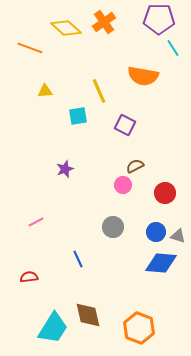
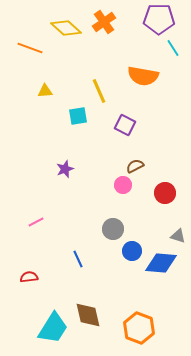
gray circle: moved 2 px down
blue circle: moved 24 px left, 19 px down
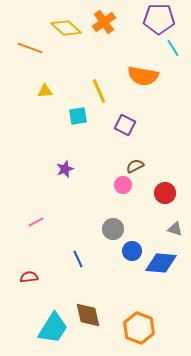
gray triangle: moved 3 px left, 7 px up
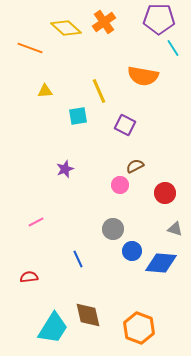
pink circle: moved 3 px left
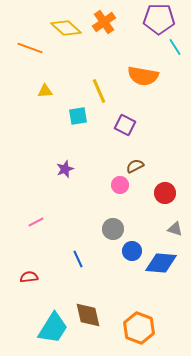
cyan line: moved 2 px right, 1 px up
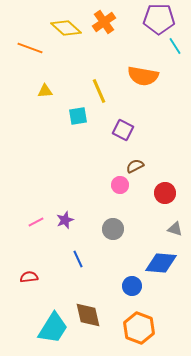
cyan line: moved 1 px up
purple square: moved 2 px left, 5 px down
purple star: moved 51 px down
blue circle: moved 35 px down
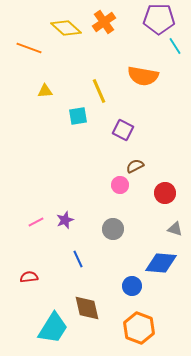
orange line: moved 1 px left
brown diamond: moved 1 px left, 7 px up
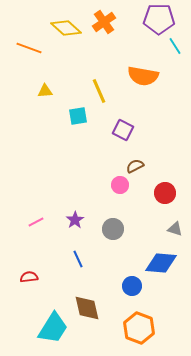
purple star: moved 10 px right; rotated 12 degrees counterclockwise
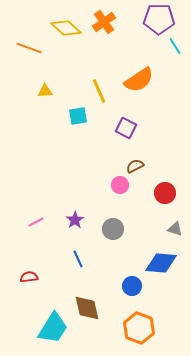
orange semicircle: moved 4 px left, 4 px down; rotated 44 degrees counterclockwise
purple square: moved 3 px right, 2 px up
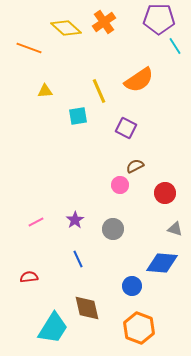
blue diamond: moved 1 px right
